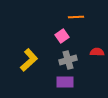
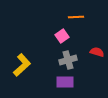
red semicircle: rotated 16 degrees clockwise
yellow L-shape: moved 7 px left, 5 px down
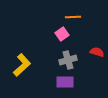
orange line: moved 3 px left
pink square: moved 2 px up
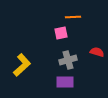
pink square: moved 1 px left, 1 px up; rotated 24 degrees clockwise
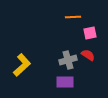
pink square: moved 29 px right
red semicircle: moved 9 px left, 3 px down; rotated 16 degrees clockwise
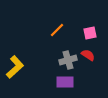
orange line: moved 16 px left, 13 px down; rotated 42 degrees counterclockwise
yellow L-shape: moved 7 px left, 2 px down
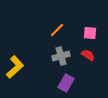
pink square: rotated 16 degrees clockwise
gray cross: moved 7 px left, 4 px up
purple rectangle: moved 1 px right, 1 px down; rotated 60 degrees counterclockwise
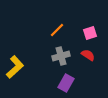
pink square: rotated 24 degrees counterclockwise
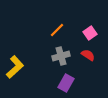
pink square: rotated 16 degrees counterclockwise
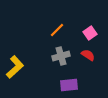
purple rectangle: moved 3 px right, 2 px down; rotated 54 degrees clockwise
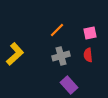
pink square: rotated 24 degrees clockwise
red semicircle: rotated 128 degrees counterclockwise
yellow L-shape: moved 13 px up
purple rectangle: rotated 54 degrees clockwise
